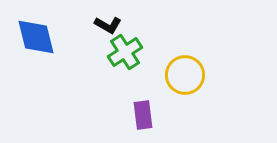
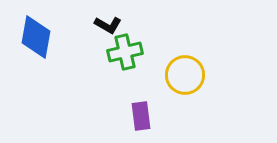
blue diamond: rotated 24 degrees clockwise
green cross: rotated 20 degrees clockwise
purple rectangle: moved 2 px left, 1 px down
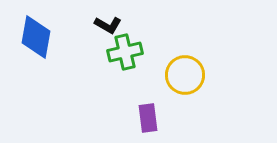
purple rectangle: moved 7 px right, 2 px down
